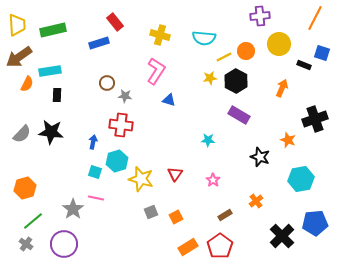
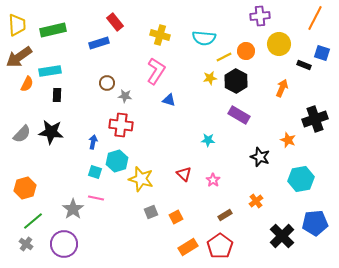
red triangle at (175, 174): moved 9 px right; rotated 21 degrees counterclockwise
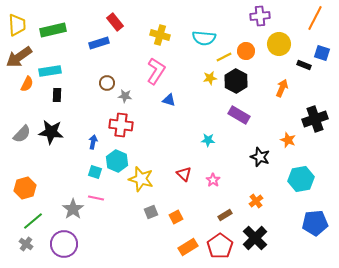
cyan hexagon at (117, 161): rotated 20 degrees counterclockwise
black cross at (282, 236): moved 27 px left, 2 px down
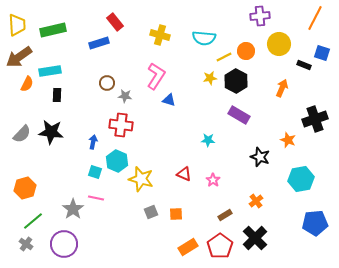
pink L-shape at (156, 71): moved 5 px down
red triangle at (184, 174): rotated 21 degrees counterclockwise
orange square at (176, 217): moved 3 px up; rotated 24 degrees clockwise
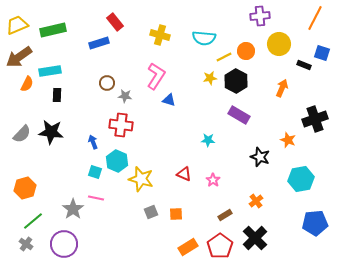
yellow trapezoid at (17, 25): rotated 110 degrees counterclockwise
blue arrow at (93, 142): rotated 32 degrees counterclockwise
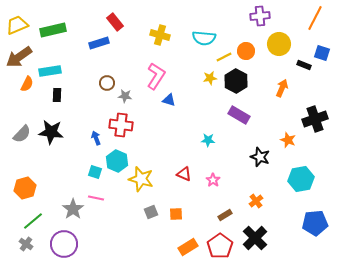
blue arrow at (93, 142): moved 3 px right, 4 px up
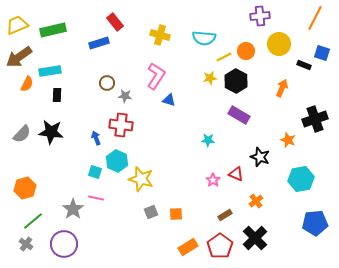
red triangle at (184, 174): moved 52 px right
